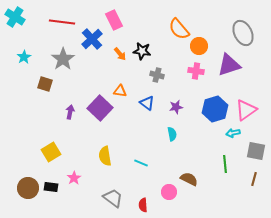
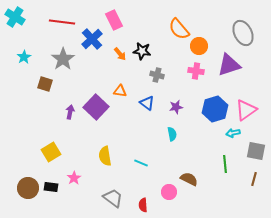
purple square: moved 4 px left, 1 px up
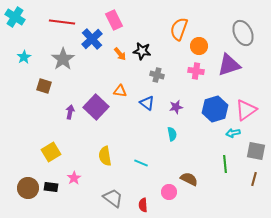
orange semicircle: rotated 60 degrees clockwise
brown square: moved 1 px left, 2 px down
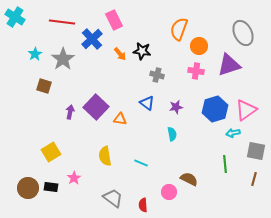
cyan star: moved 11 px right, 3 px up
orange triangle: moved 28 px down
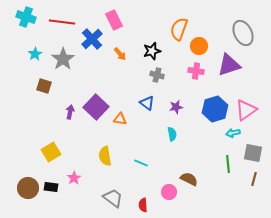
cyan cross: moved 11 px right; rotated 12 degrees counterclockwise
black star: moved 10 px right; rotated 24 degrees counterclockwise
gray square: moved 3 px left, 2 px down
green line: moved 3 px right
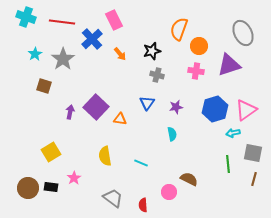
blue triangle: rotated 28 degrees clockwise
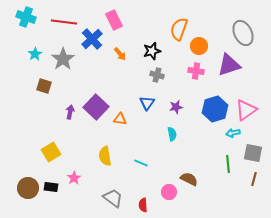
red line: moved 2 px right
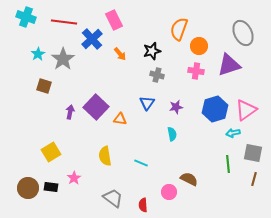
cyan star: moved 3 px right
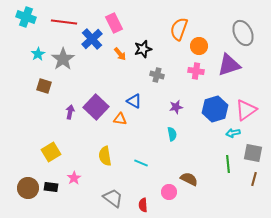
pink rectangle: moved 3 px down
black star: moved 9 px left, 2 px up
blue triangle: moved 13 px left, 2 px up; rotated 35 degrees counterclockwise
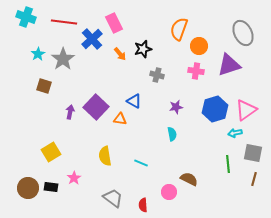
cyan arrow: moved 2 px right
